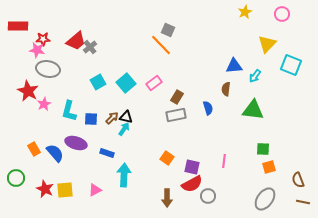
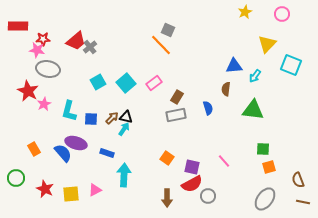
blue semicircle at (55, 153): moved 8 px right
pink line at (224, 161): rotated 48 degrees counterclockwise
yellow square at (65, 190): moved 6 px right, 4 px down
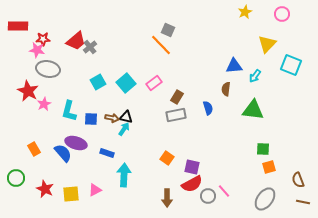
brown arrow at (112, 118): rotated 56 degrees clockwise
pink line at (224, 161): moved 30 px down
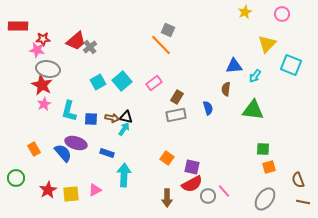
cyan square at (126, 83): moved 4 px left, 2 px up
red star at (28, 91): moved 14 px right, 6 px up
red star at (45, 189): moved 3 px right, 1 px down; rotated 18 degrees clockwise
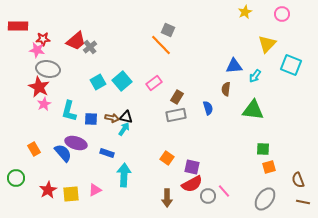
red star at (42, 85): moved 3 px left, 2 px down
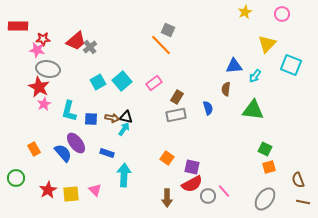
purple ellipse at (76, 143): rotated 35 degrees clockwise
green square at (263, 149): moved 2 px right; rotated 24 degrees clockwise
pink triangle at (95, 190): rotated 48 degrees counterclockwise
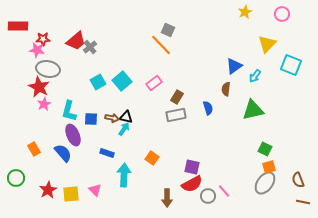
blue triangle at (234, 66): rotated 30 degrees counterclockwise
green triangle at (253, 110): rotated 20 degrees counterclockwise
purple ellipse at (76, 143): moved 3 px left, 8 px up; rotated 15 degrees clockwise
orange square at (167, 158): moved 15 px left
gray ellipse at (265, 199): moved 16 px up
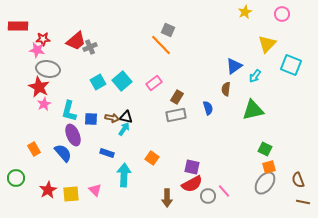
gray cross at (90, 47): rotated 16 degrees clockwise
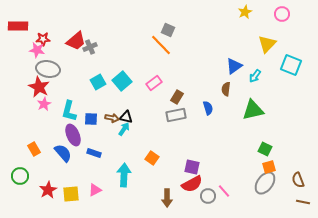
blue rectangle at (107, 153): moved 13 px left
green circle at (16, 178): moved 4 px right, 2 px up
pink triangle at (95, 190): rotated 48 degrees clockwise
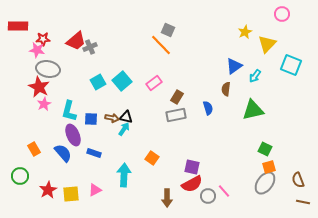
yellow star at (245, 12): moved 20 px down
